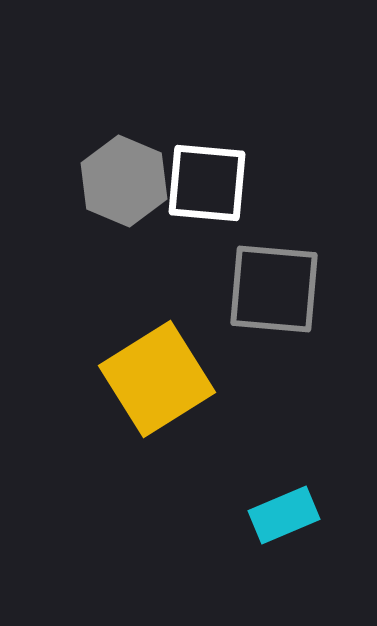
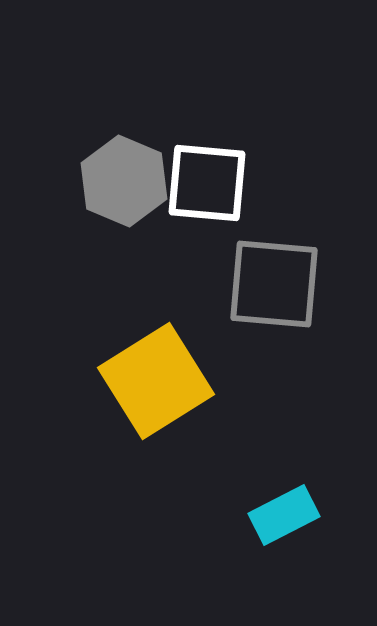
gray square: moved 5 px up
yellow square: moved 1 px left, 2 px down
cyan rectangle: rotated 4 degrees counterclockwise
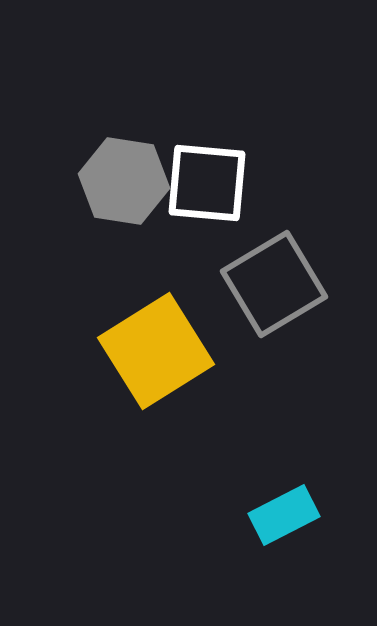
gray hexagon: rotated 14 degrees counterclockwise
gray square: rotated 36 degrees counterclockwise
yellow square: moved 30 px up
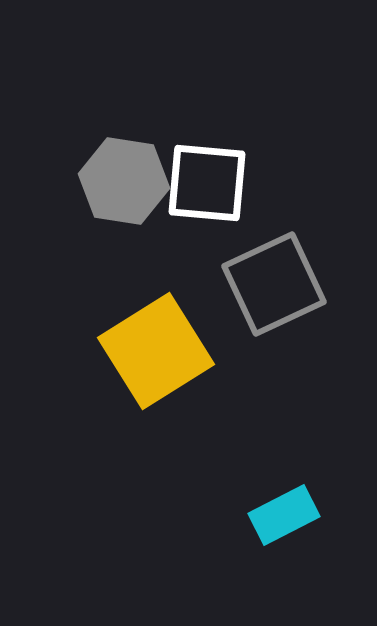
gray square: rotated 6 degrees clockwise
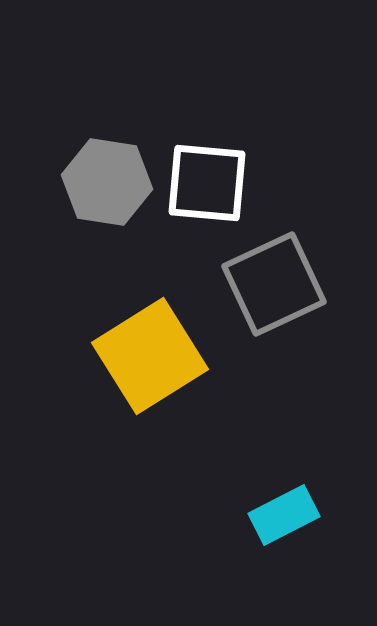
gray hexagon: moved 17 px left, 1 px down
yellow square: moved 6 px left, 5 px down
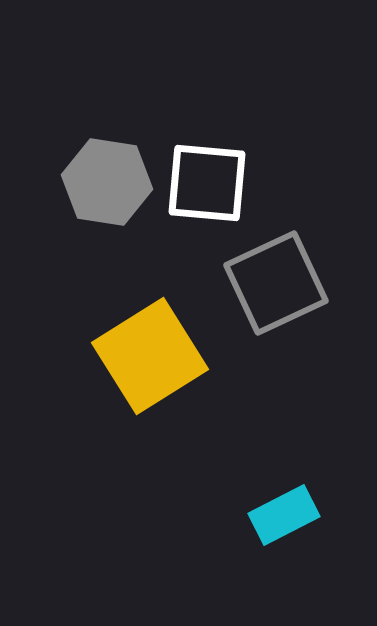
gray square: moved 2 px right, 1 px up
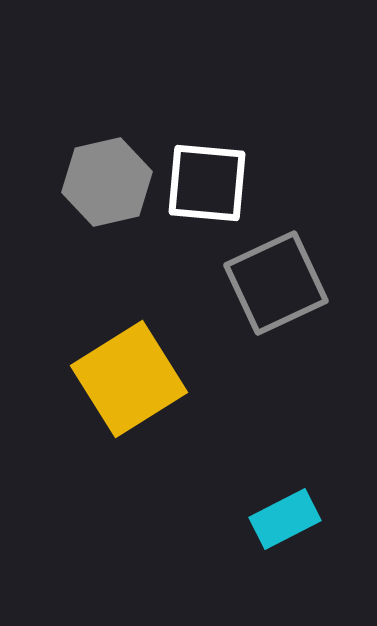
gray hexagon: rotated 22 degrees counterclockwise
yellow square: moved 21 px left, 23 px down
cyan rectangle: moved 1 px right, 4 px down
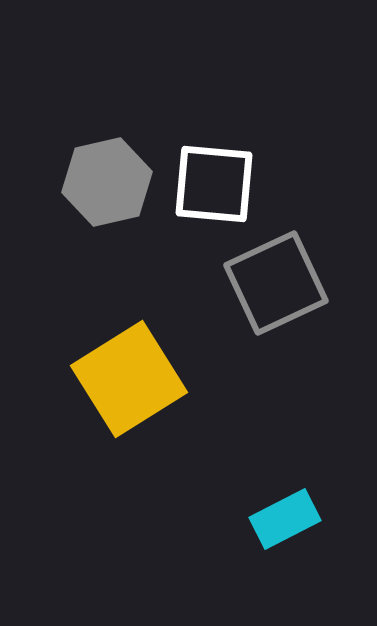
white square: moved 7 px right, 1 px down
